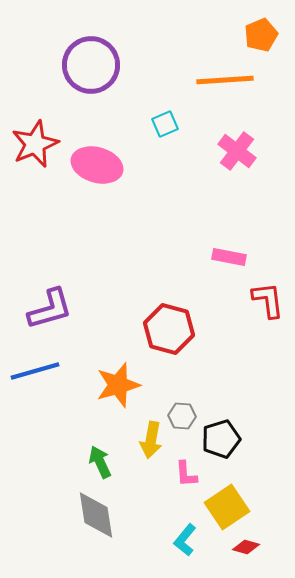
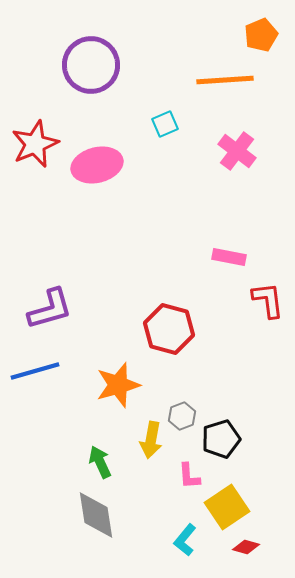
pink ellipse: rotated 30 degrees counterclockwise
gray hexagon: rotated 24 degrees counterclockwise
pink L-shape: moved 3 px right, 2 px down
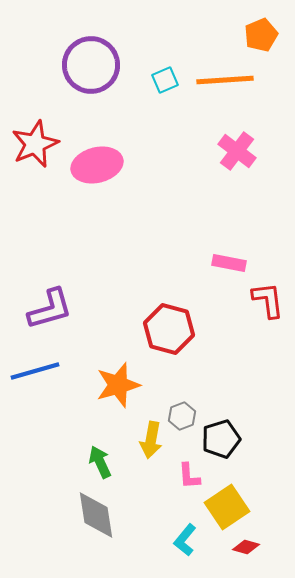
cyan square: moved 44 px up
pink rectangle: moved 6 px down
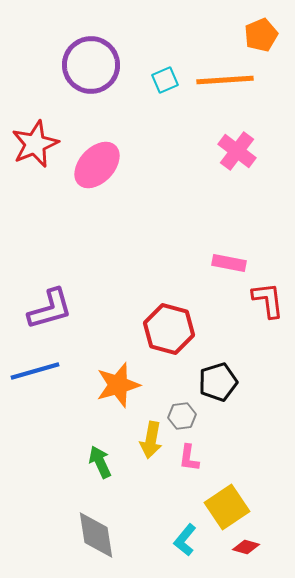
pink ellipse: rotated 33 degrees counterclockwise
gray hexagon: rotated 12 degrees clockwise
black pentagon: moved 3 px left, 57 px up
pink L-shape: moved 18 px up; rotated 12 degrees clockwise
gray diamond: moved 20 px down
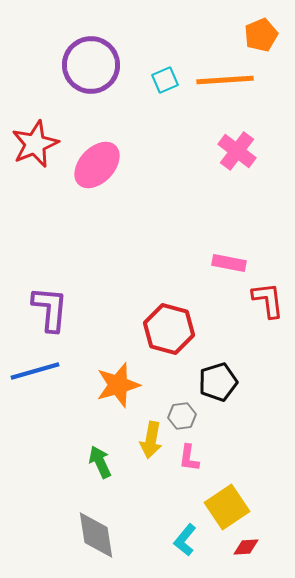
purple L-shape: rotated 69 degrees counterclockwise
red diamond: rotated 20 degrees counterclockwise
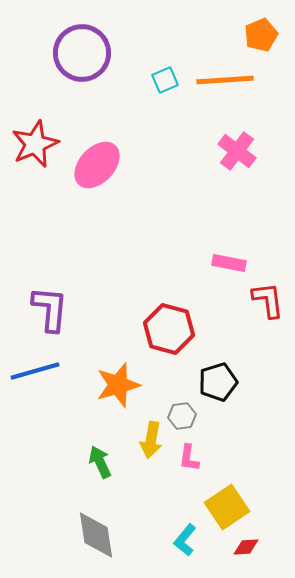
purple circle: moved 9 px left, 12 px up
